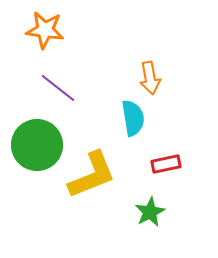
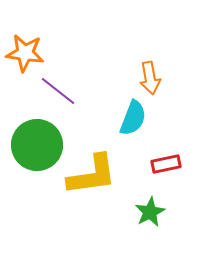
orange star: moved 20 px left, 23 px down
purple line: moved 3 px down
cyan semicircle: rotated 30 degrees clockwise
yellow L-shape: rotated 14 degrees clockwise
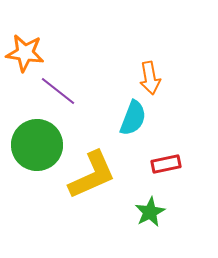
yellow L-shape: rotated 16 degrees counterclockwise
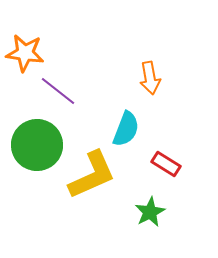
cyan semicircle: moved 7 px left, 11 px down
red rectangle: rotated 44 degrees clockwise
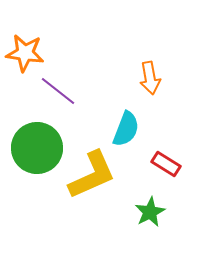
green circle: moved 3 px down
